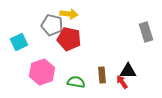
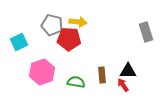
yellow arrow: moved 9 px right, 8 px down
red pentagon: rotated 10 degrees counterclockwise
red arrow: moved 1 px right, 3 px down
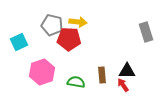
black triangle: moved 1 px left
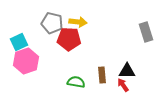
gray pentagon: moved 2 px up
pink hexagon: moved 16 px left, 11 px up
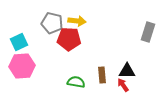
yellow arrow: moved 1 px left, 1 px up
gray rectangle: moved 2 px right; rotated 36 degrees clockwise
pink hexagon: moved 4 px left, 5 px down; rotated 15 degrees clockwise
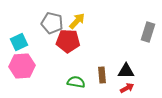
yellow arrow: rotated 54 degrees counterclockwise
red pentagon: moved 1 px left, 2 px down
black triangle: moved 1 px left
red arrow: moved 4 px right, 3 px down; rotated 96 degrees clockwise
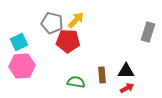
yellow arrow: moved 1 px left, 1 px up
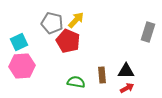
red pentagon: rotated 20 degrees clockwise
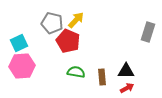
cyan square: moved 1 px down
brown rectangle: moved 2 px down
green semicircle: moved 10 px up
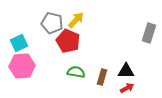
gray rectangle: moved 1 px right, 1 px down
brown rectangle: rotated 21 degrees clockwise
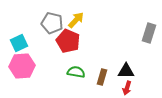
red arrow: rotated 136 degrees clockwise
